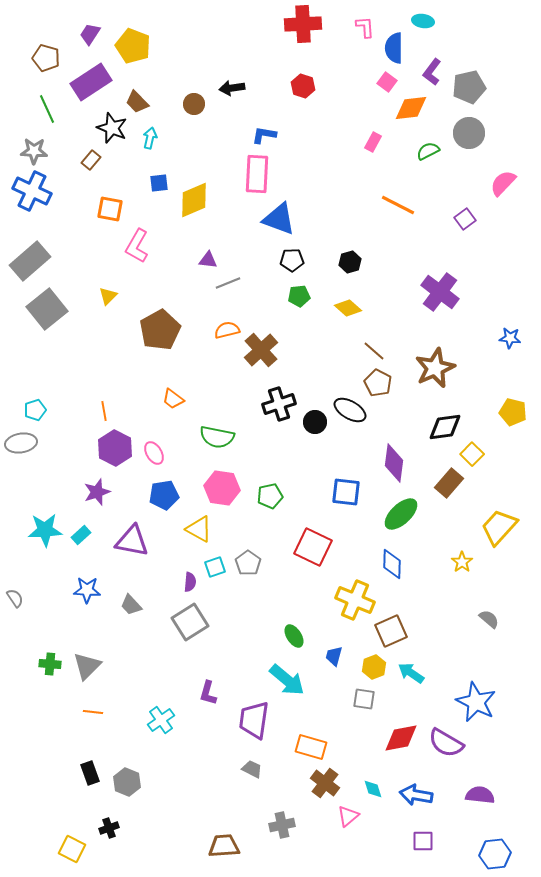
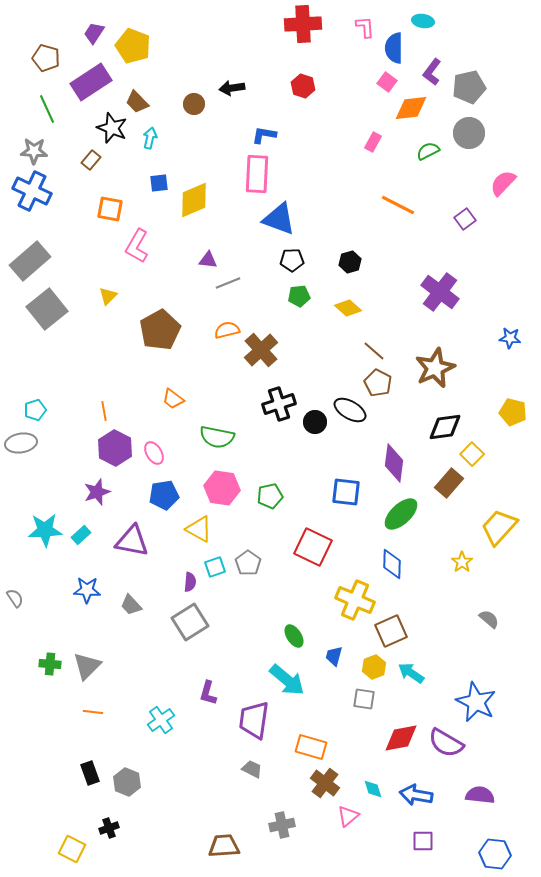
purple trapezoid at (90, 34): moved 4 px right, 1 px up
blue hexagon at (495, 854): rotated 12 degrees clockwise
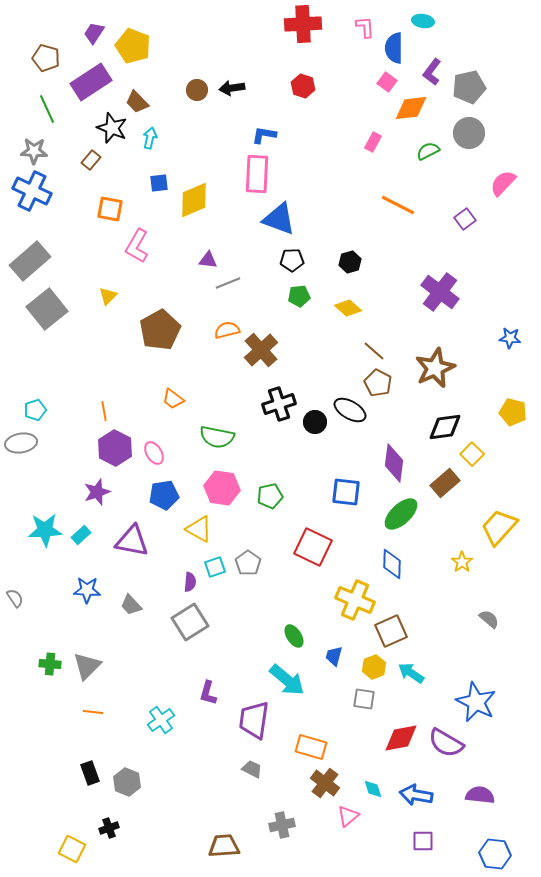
brown circle at (194, 104): moved 3 px right, 14 px up
brown rectangle at (449, 483): moved 4 px left; rotated 8 degrees clockwise
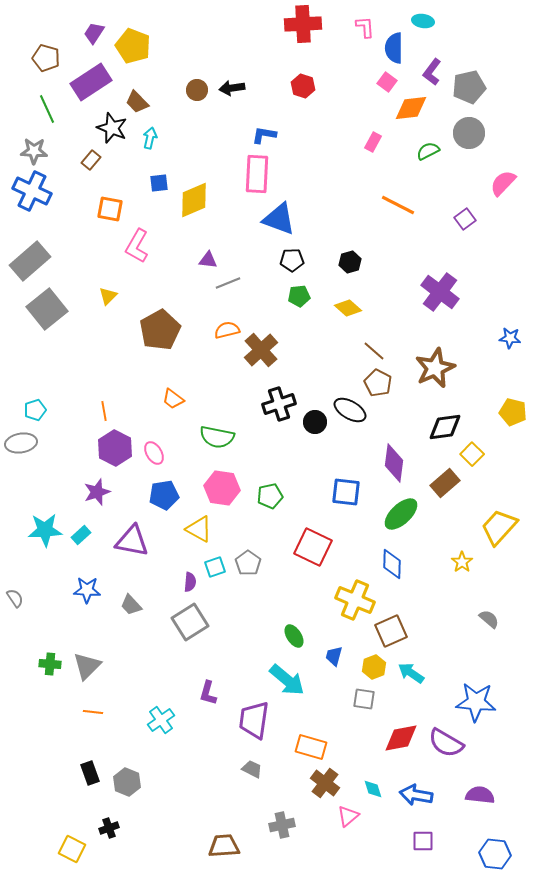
blue star at (476, 702): rotated 21 degrees counterclockwise
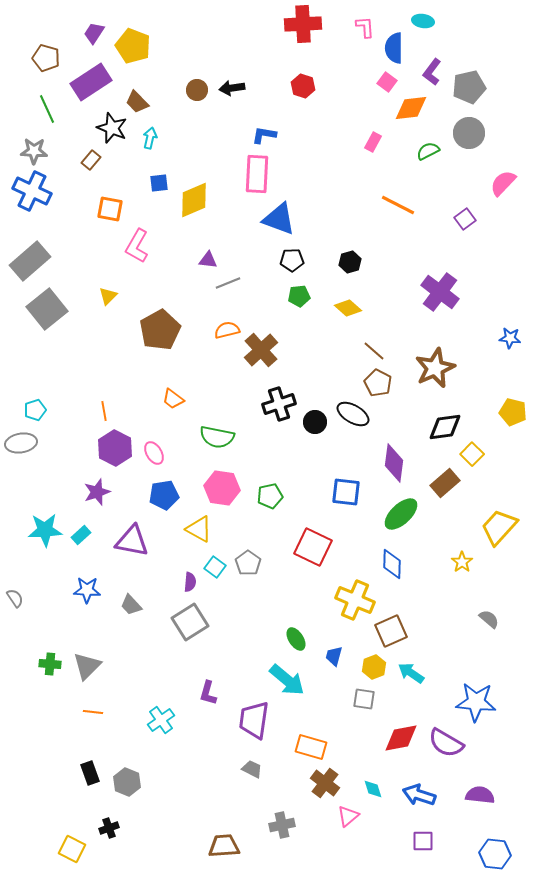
black ellipse at (350, 410): moved 3 px right, 4 px down
cyan square at (215, 567): rotated 35 degrees counterclockwise
green ellipse at (294, 636): moved 2 px right, 3 px down
blue arrow at (416, 795): moved 3 px right; rotated 8 degrees clockwise
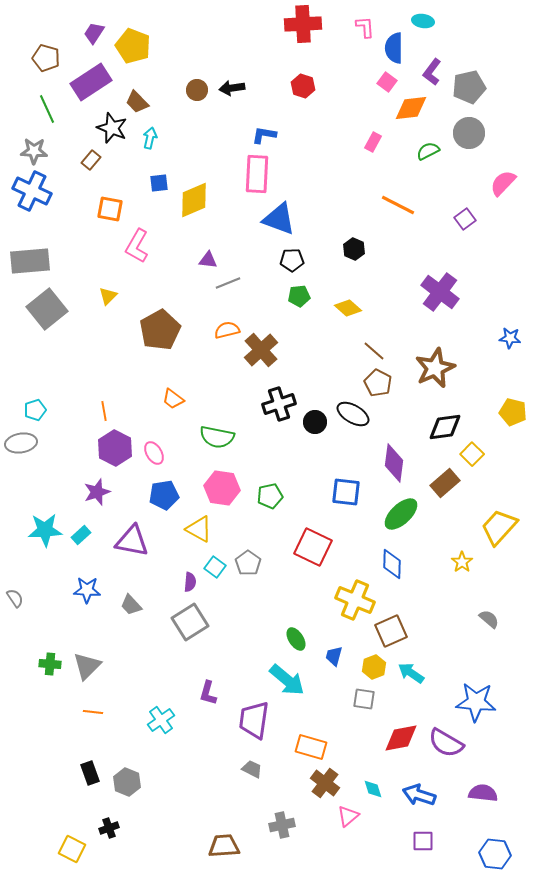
gray rectangle at (30, 261): rotated 36 degrees clockwise
black hexagon at (350, 262): moved 4 px right, 13 px up; rotated 20 degrees counterclockwise
purple semicircle at (480, 795): moved 3 px right, 2 px up
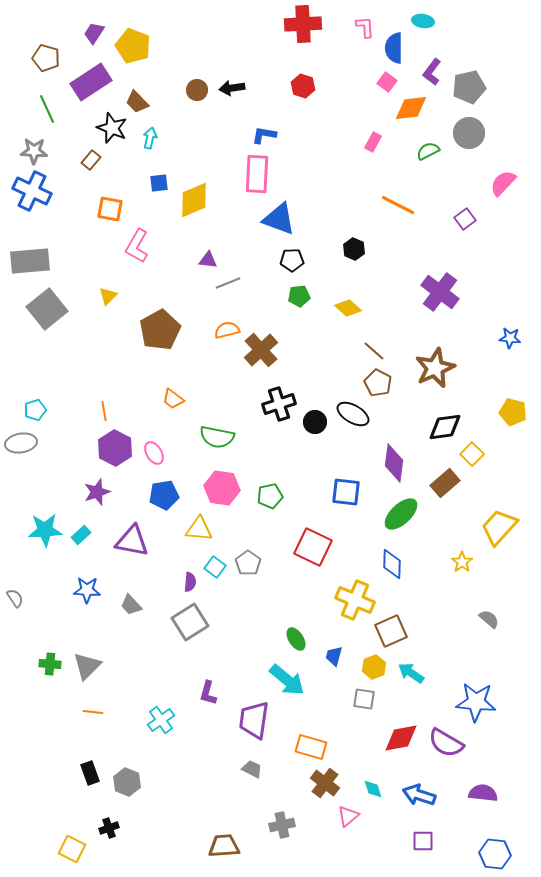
yellow triangle at (199, 529): rotated 24 degrees counterclockwise
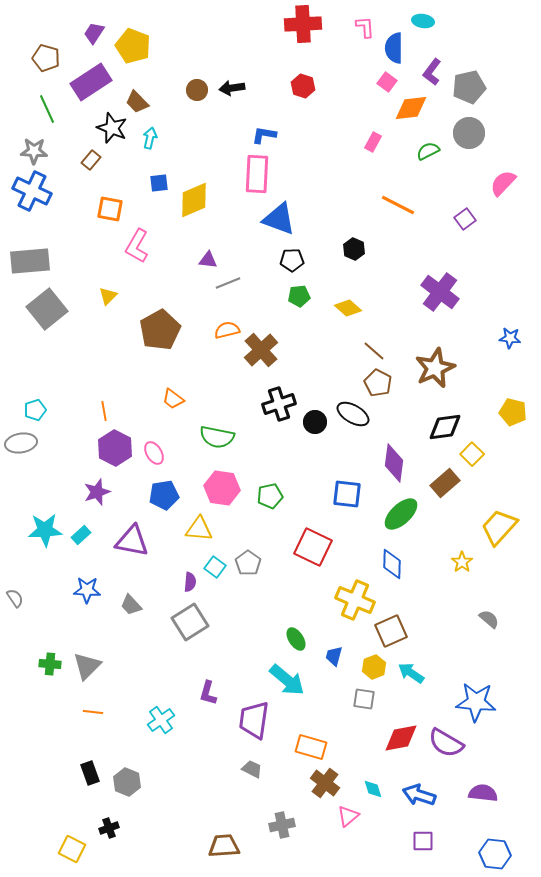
blue square at (346, 492): moved 1 px right, 2 px down
